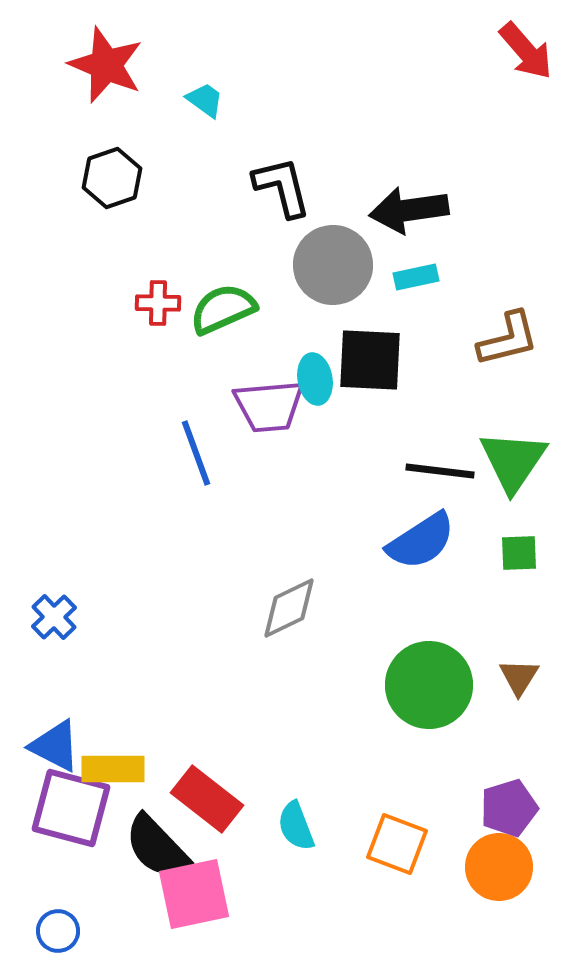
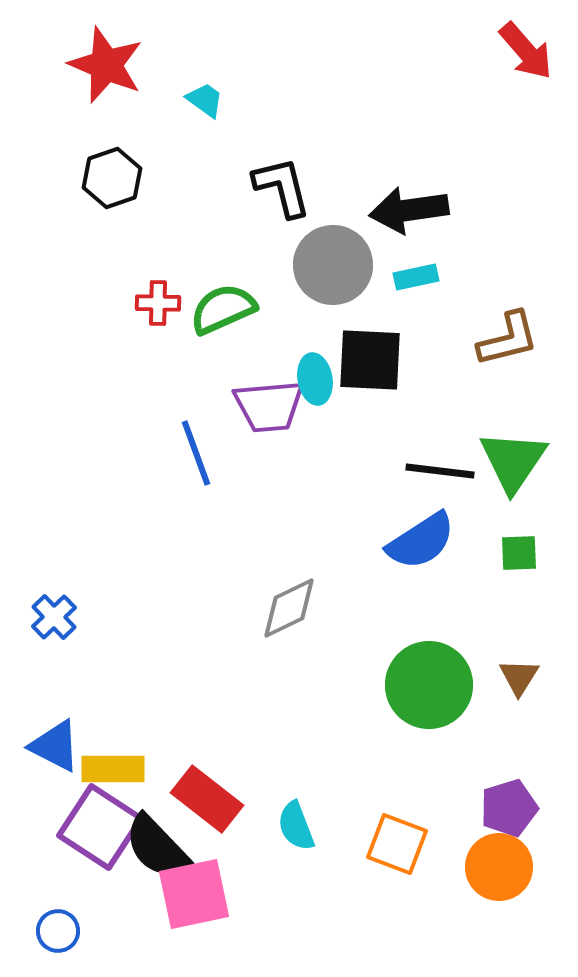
purple square: moved 29 px right, 19 px down; rotated 18 degrees clockwise
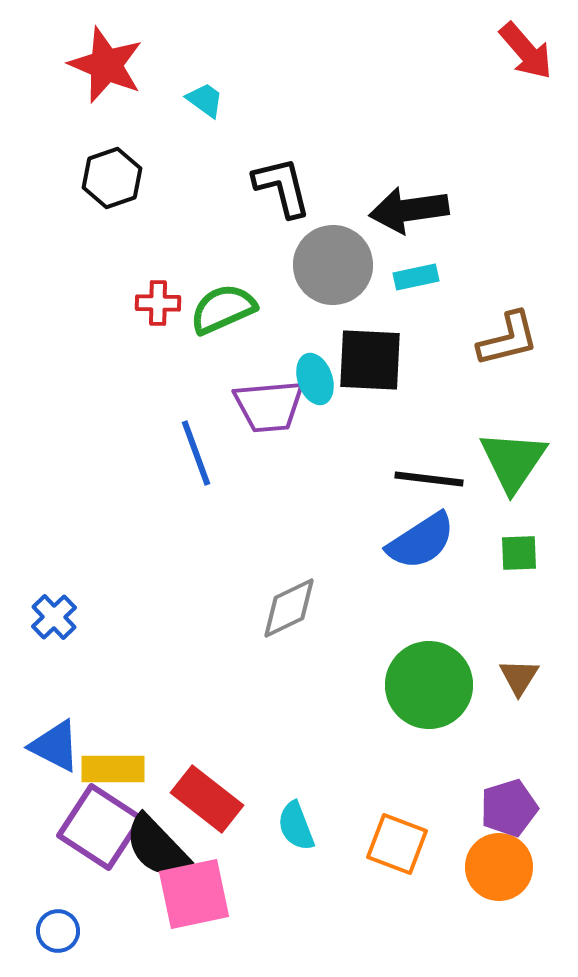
cyan ellipse: rotated 9 degrees counterclockwise
black line: moved 11 px left, 8 px down
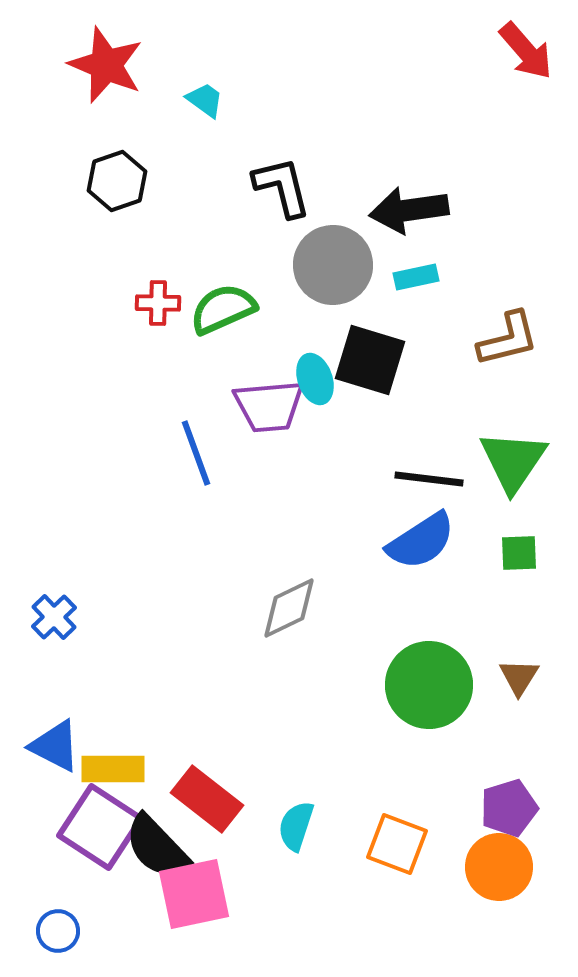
black hexagon: moved 5 px right, 3 px down
black square: rotated 14 degrees clockwise
cyan semicircle: rotated 39 degrees clockwise
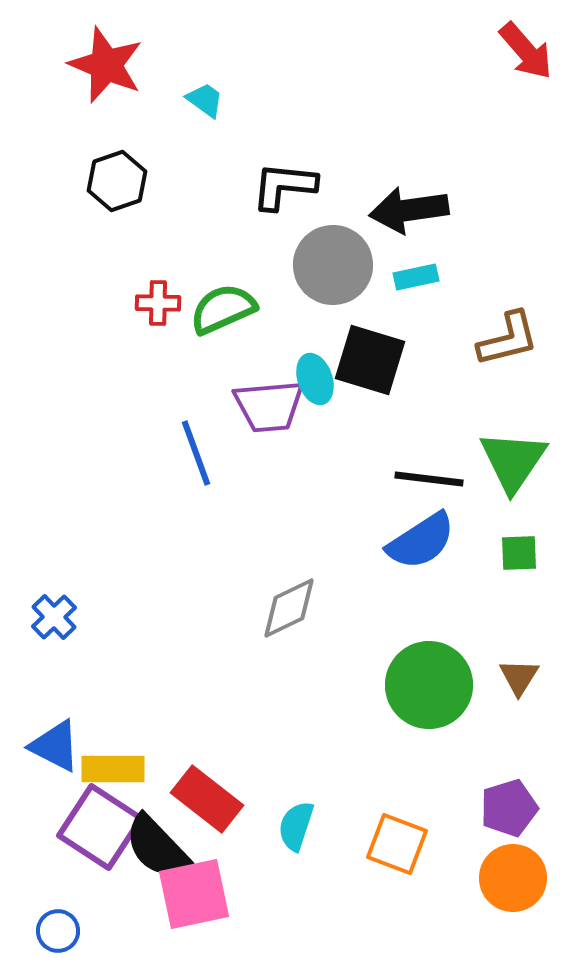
black L-shape: moved 2 px right, 1 px up; rotated 70 degrees counterclockwise
orange circle: moved 14 px right, 11 px down
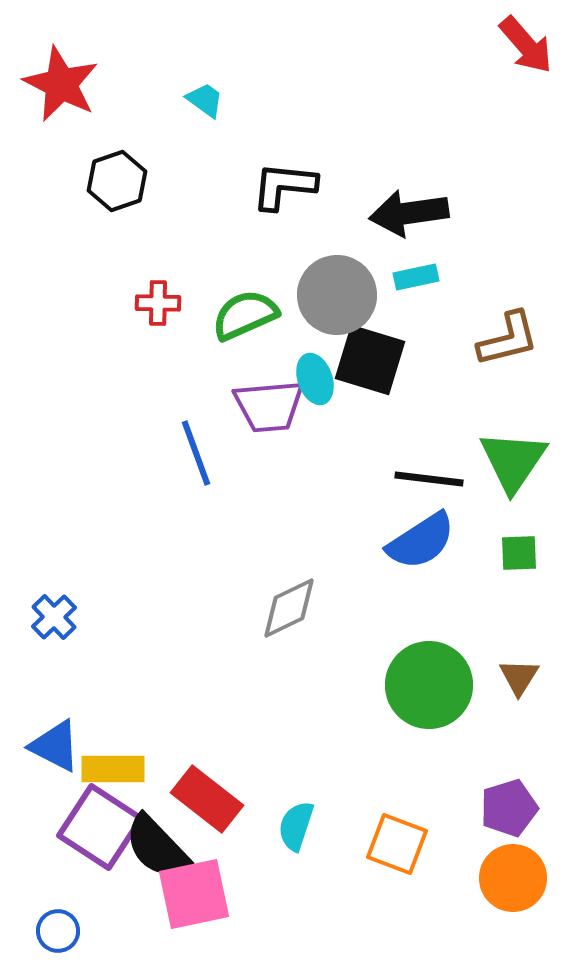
red arrow: moved 6 px up
red star: moved 45 px left, 19 px down; rotated 4 degrees clockwise
black arrow: moved 3 px down
gray circle: moved 4 px right, 30 px down
green semicircle: moved 22 px right, 6 px down
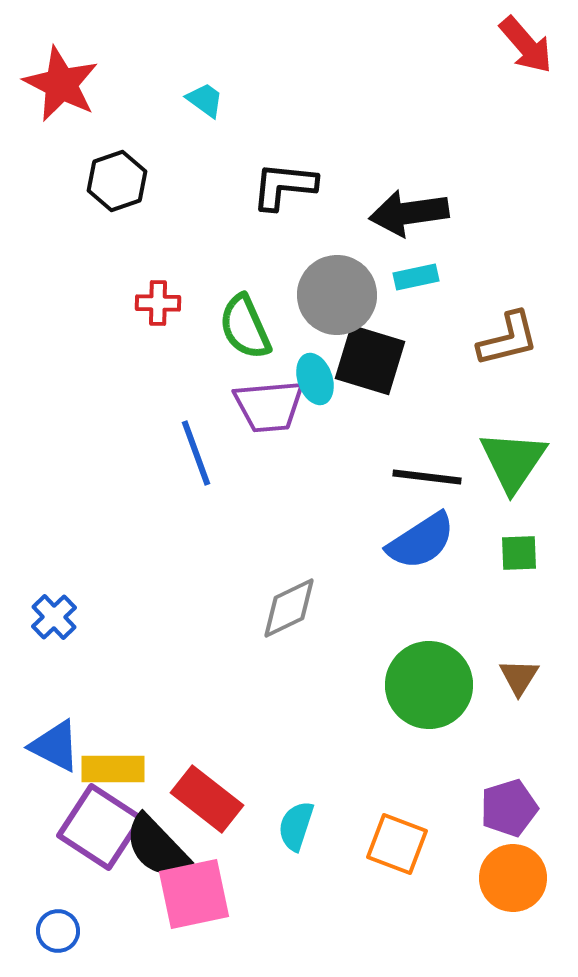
green semicircle: moved 12 px down; rotated 90 degrees counterclockwise
black line: moved 2 px left, 2 px up
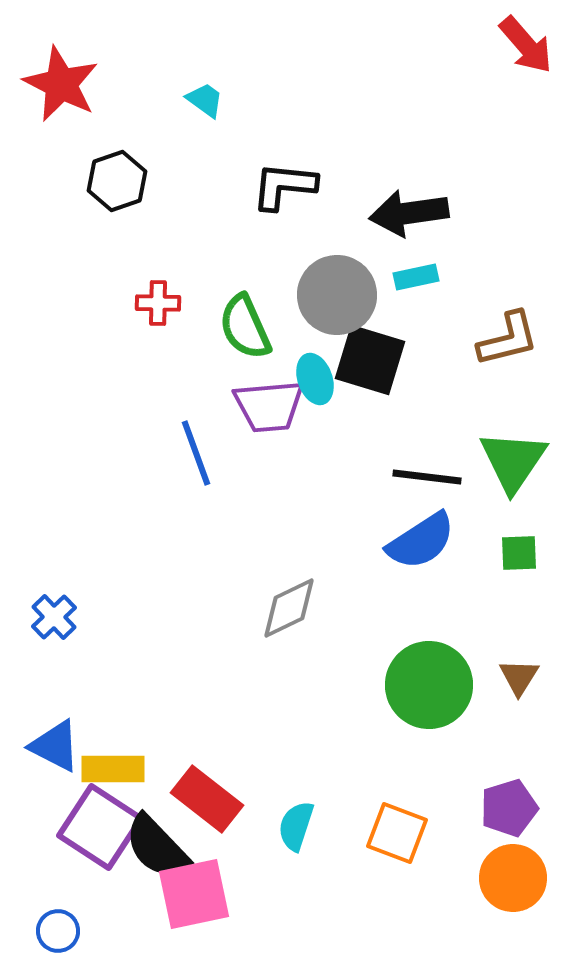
orange square: moved 11 px up
